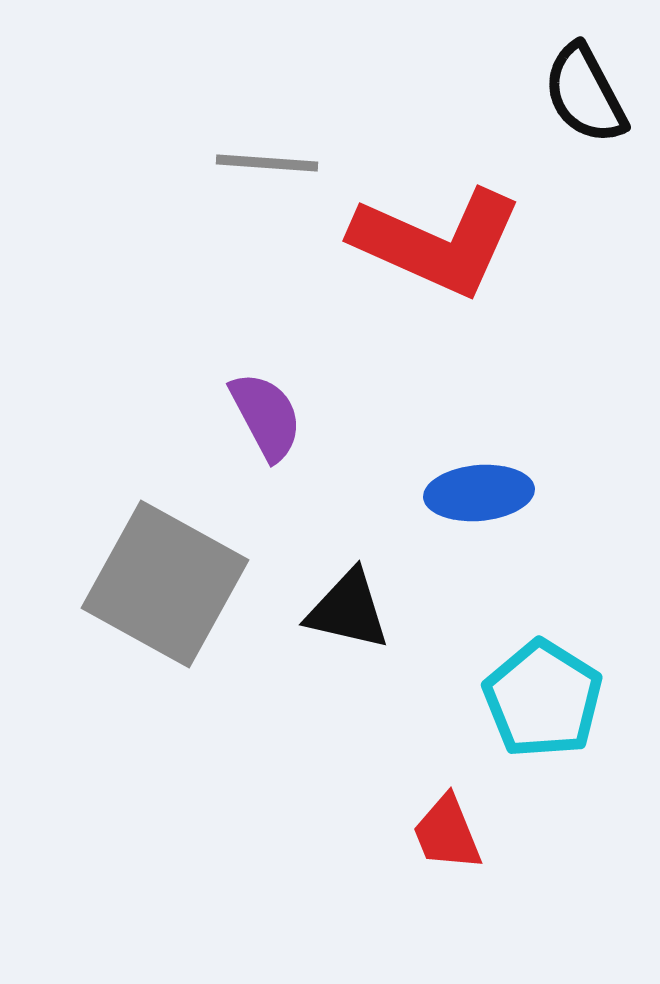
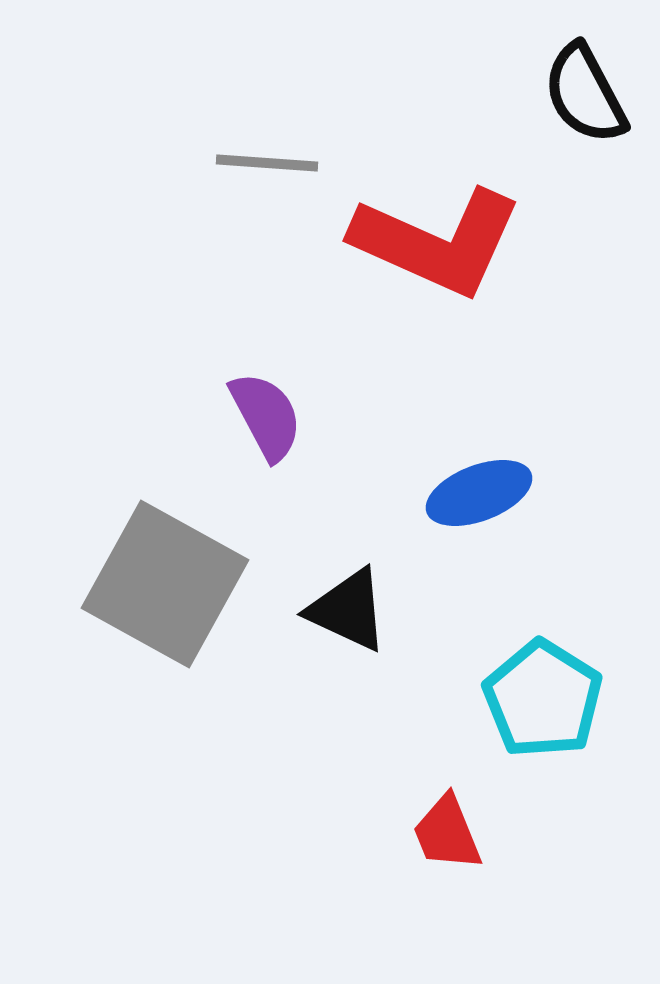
blue ellipse: rotated 16 degrees counterclockwise
black triangle: rotated 12 degrees clockwise
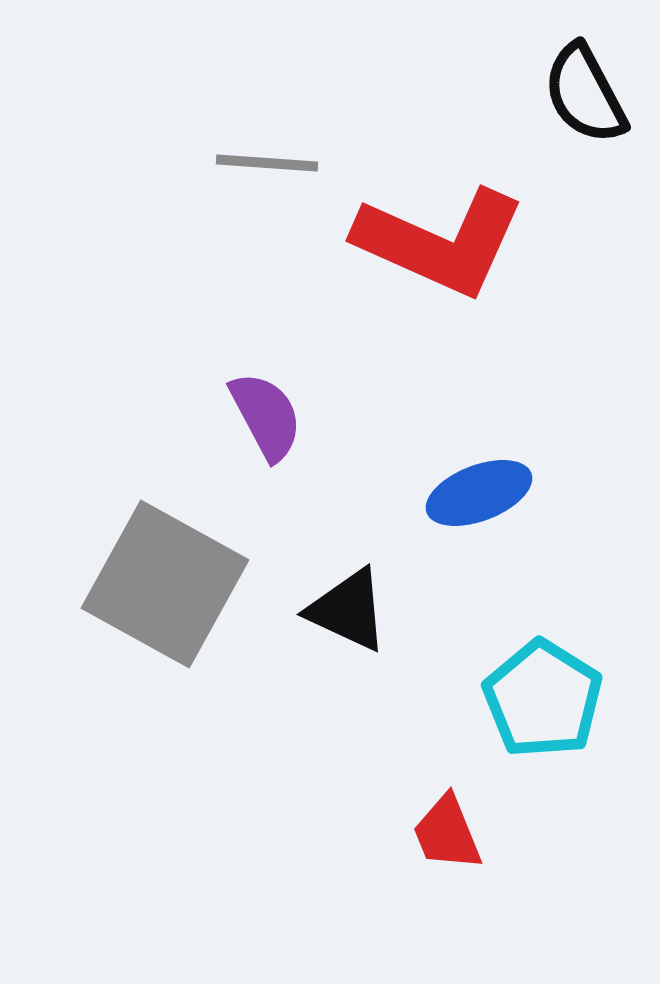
red L-shape: moved 3 px right
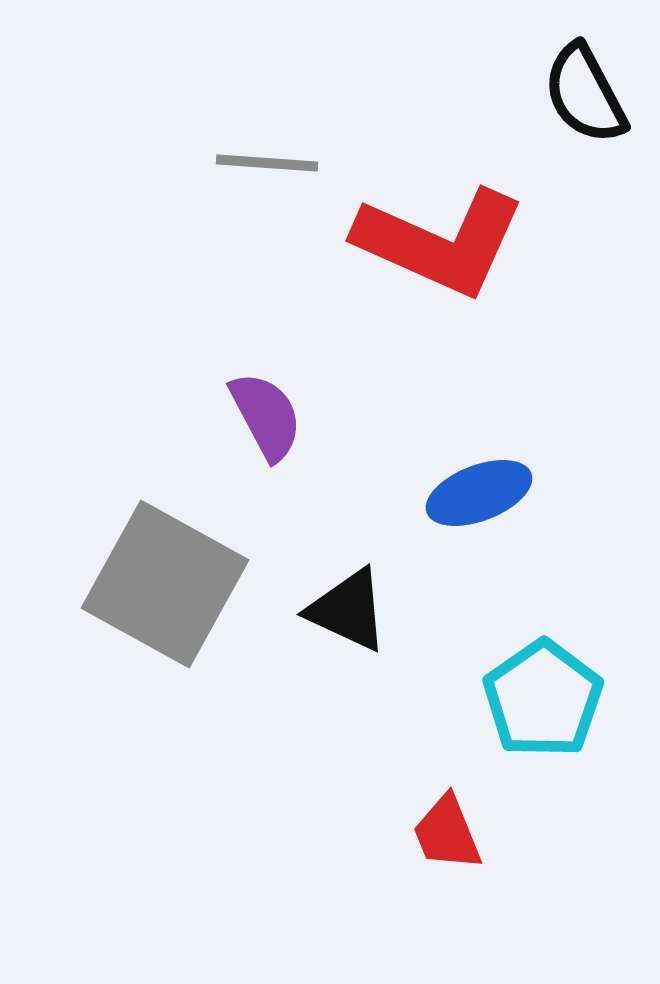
cyan pentagon: rotated 5 degrees clockwise
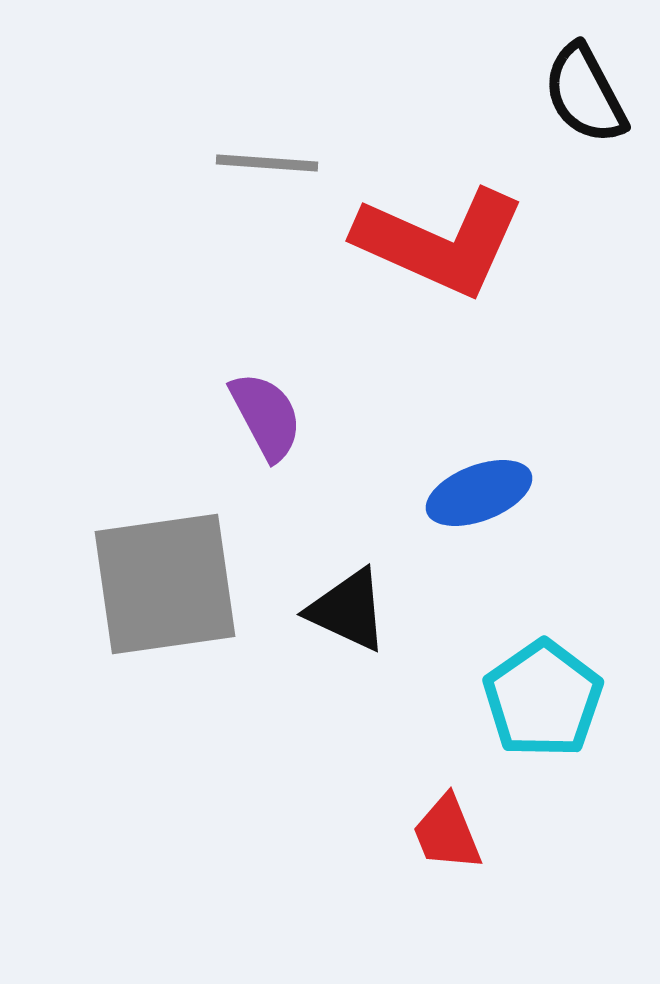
gray square: rotated 37 degrees counterclockwise
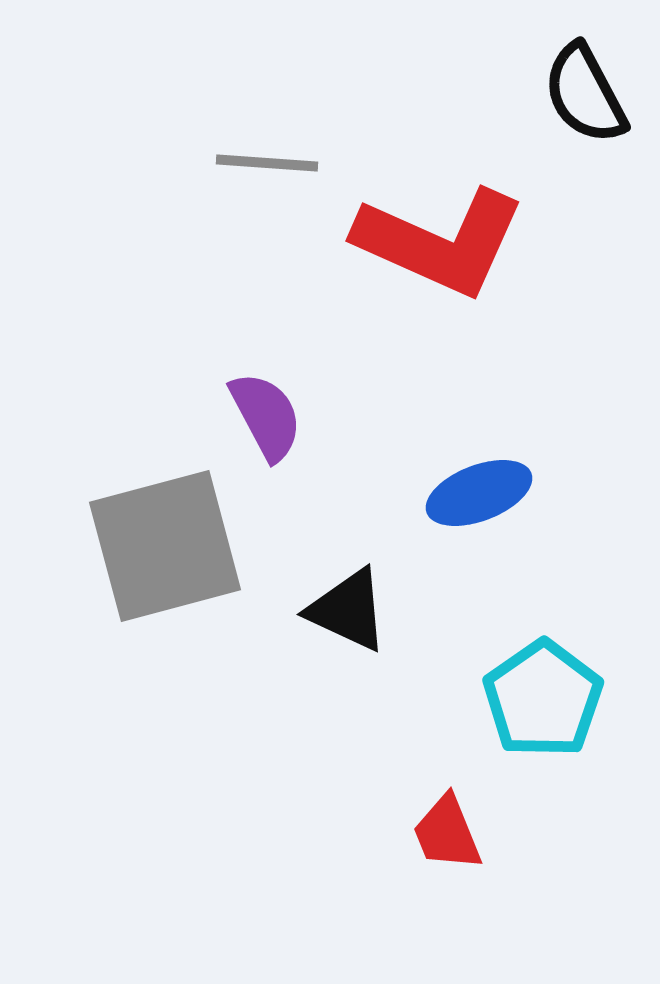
gray square: moved 38 px up; rotated 7 degrees counterclockwise
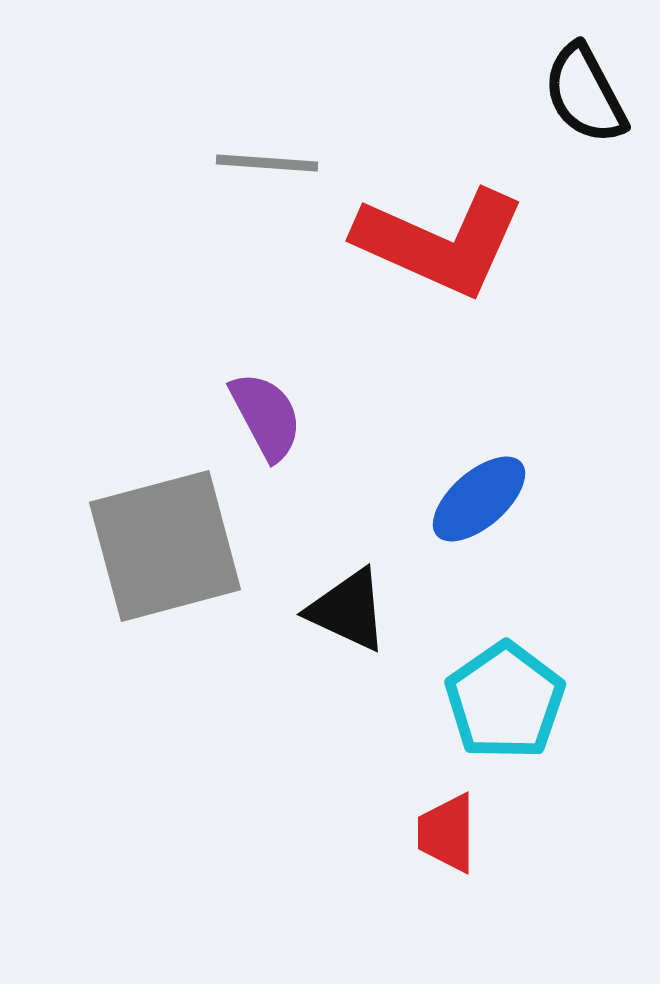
blue ellipse: moved 6 px down; rotated 20 degrees counterclockwise
cyan pentagon: moved 38 px left, 2 px down
red trapezoid: rotated 22 degrees clockwise
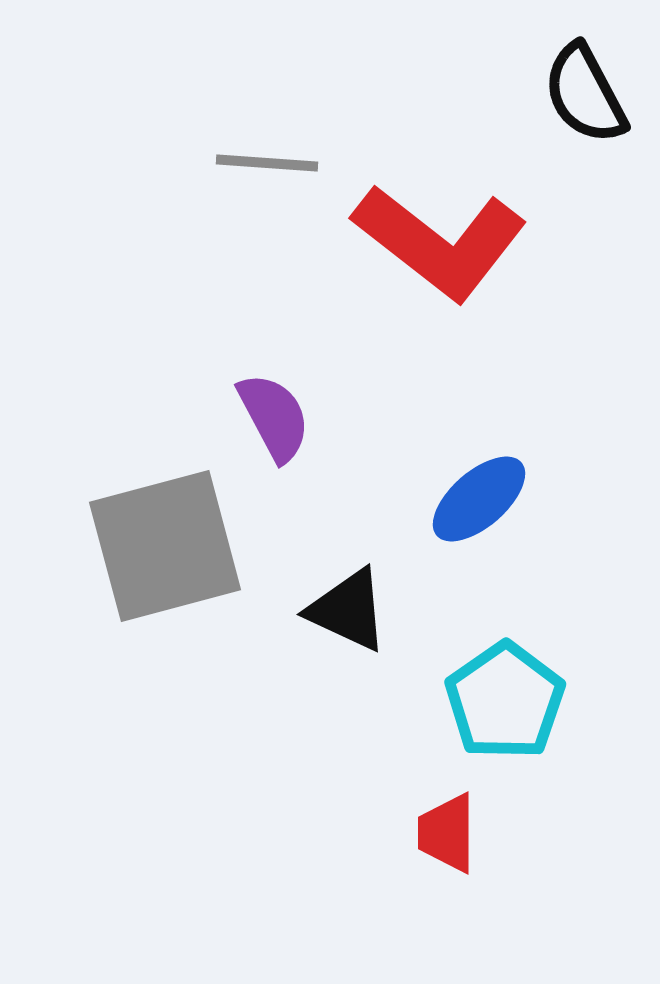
red L-shape: rotated 14 degrees clockwise
purple semicircle: moved 8 px right, 1 px down
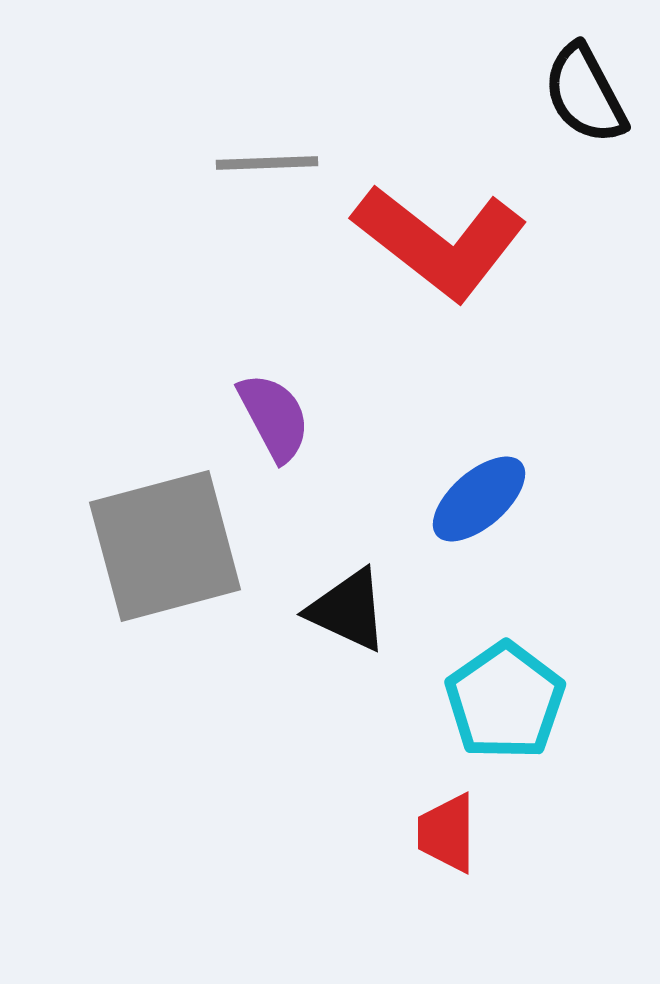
gray line: rotated 6 degrees counterclockwise
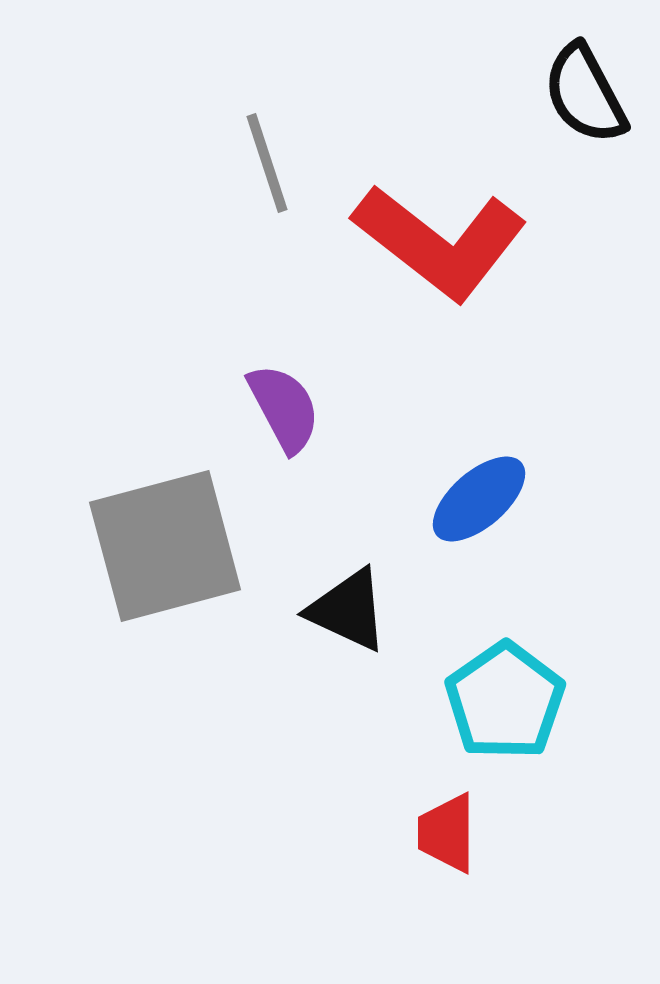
gray line: rotated 74 degrees clockwise
purple semicircle: moved 10 px right, 9 px up
